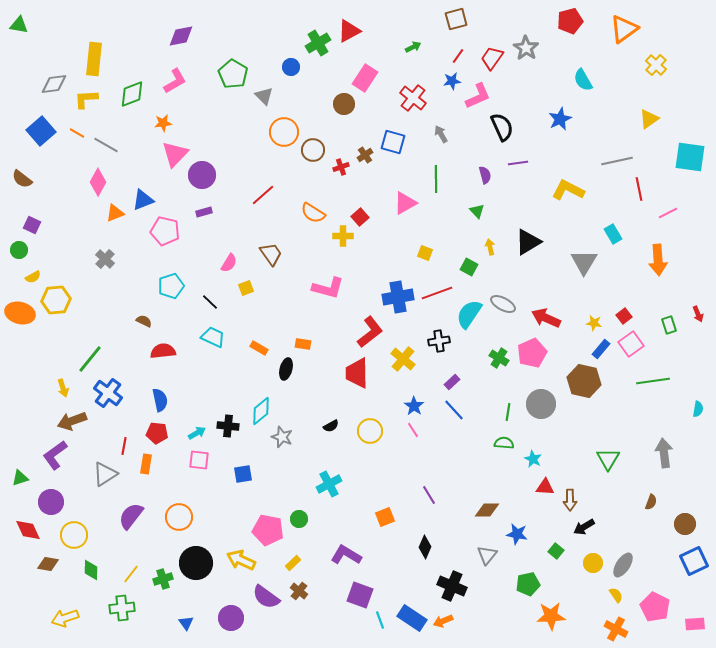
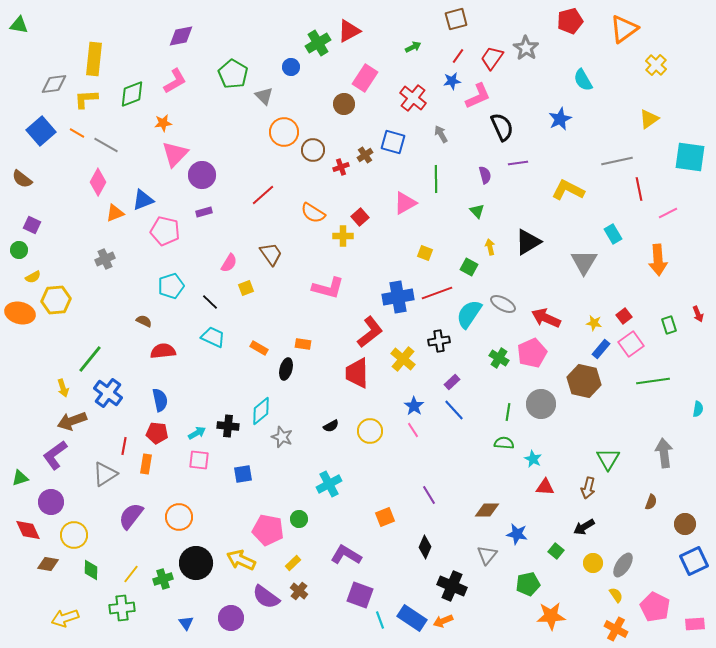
gray cross at (105, 259): rotated 24 degrees clockwise
brown arrow at (570, 500): moved 18 px right, 12 px up; rotated 15 degrees clockwise
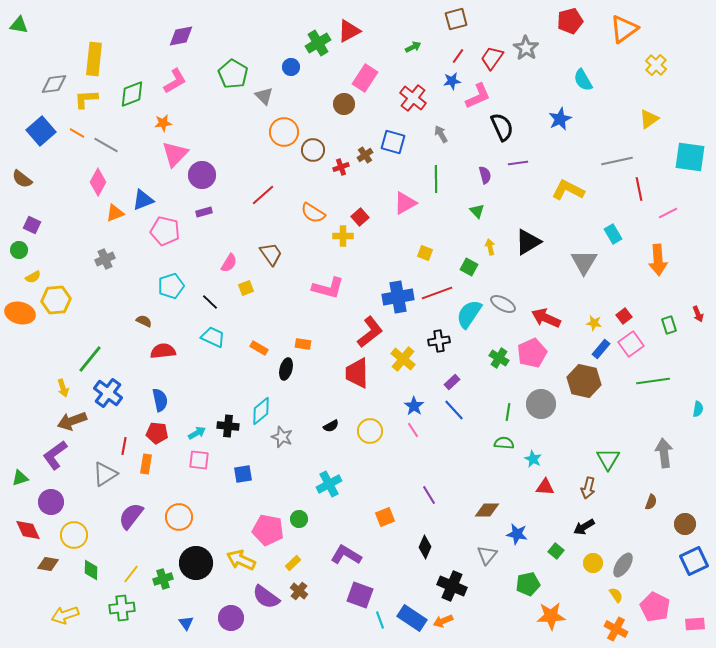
yellow arrow at (65, 618): moved 3 px up
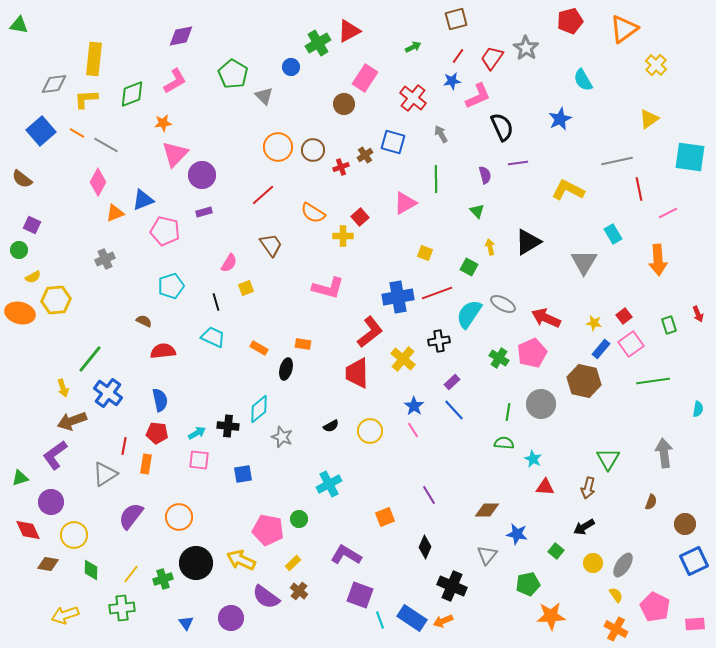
orange circle at (284, 132): moved 6 px left, 15 px down
brown trapezoid at (271, 254): moved 9 px up
black line at (210, 302): moved 6 px right; rotated 30 degrees clockwise
cyan diamond at (261, 411): moved 2 px left, 2 px up
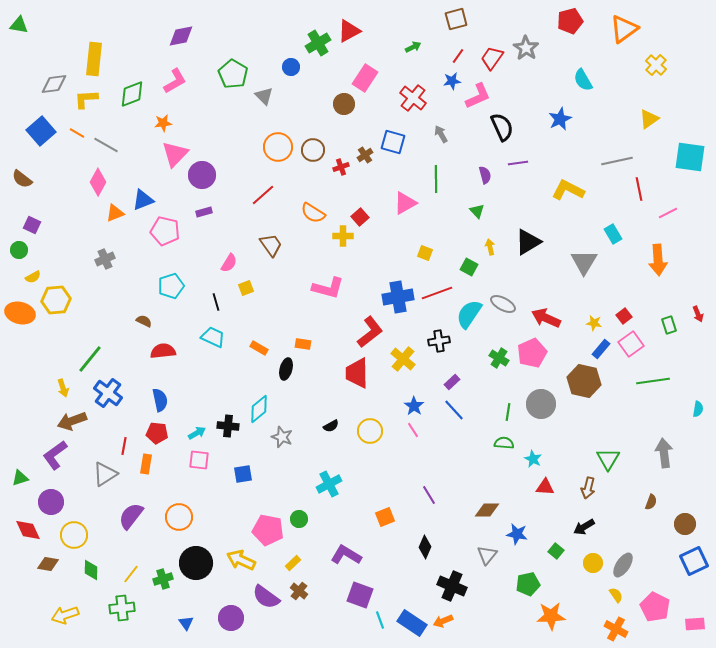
blue rectangle at (412, 618): moved 5 px down
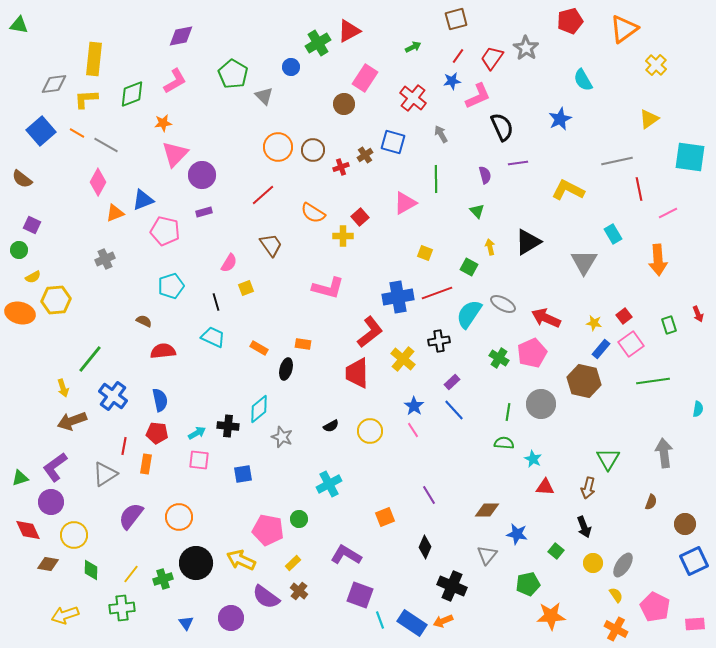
blue cross at (108, 393): moved 5 px right, 3 px down
purple L-shape at (55, 455): moved 12 px down
black arrow at (584, 527): rotated 80 degrees counterclockwise
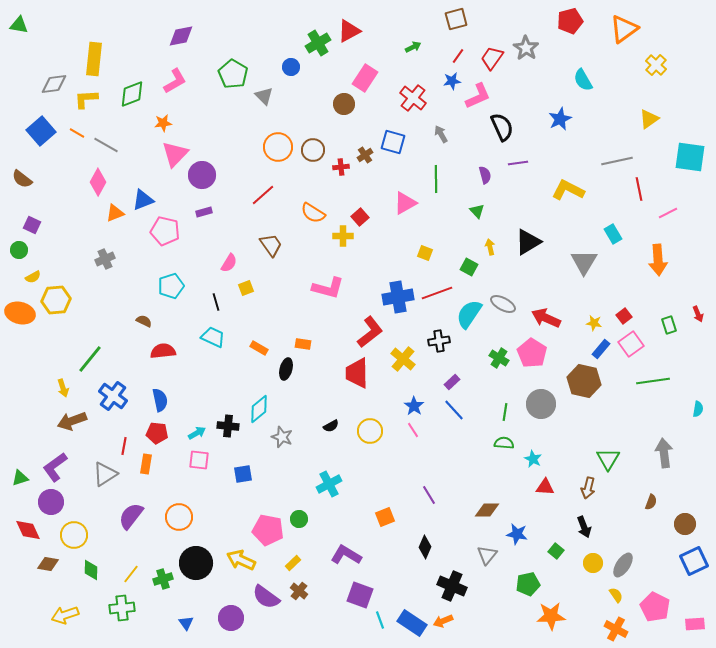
red cross at (341, 167): rotated 14 degrees clockwise
pink pentagon at (532, 353): rotated 16 degrees counterclockwise
green line at (508, 412): moved 3 px left
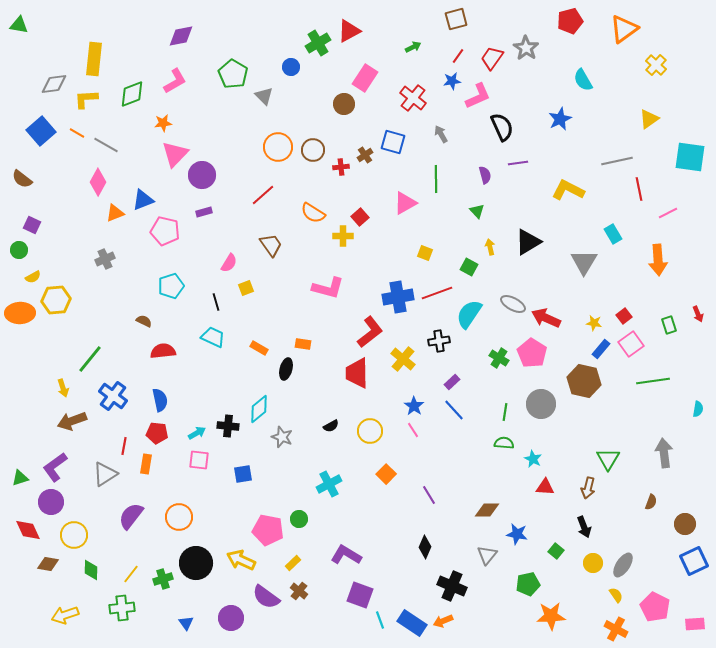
gray ellipse at (503, 304): moved 10 px right
orange ellipse at (20, 313): rotated 16 degrees counterclockwise
orange square at (385, 517): moved 1 px right, 43 px up; rotated 24 degrees counterclockwise
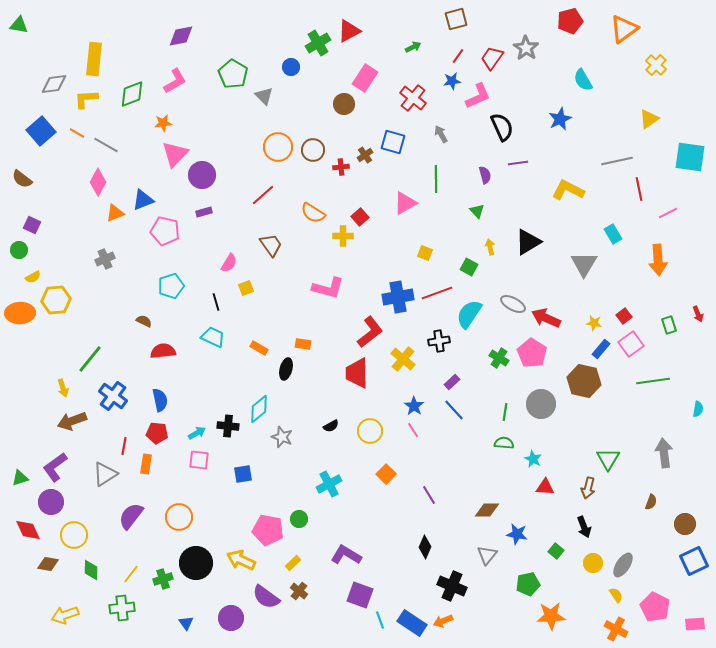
gray triangle at (584, 262): moved 2 px down
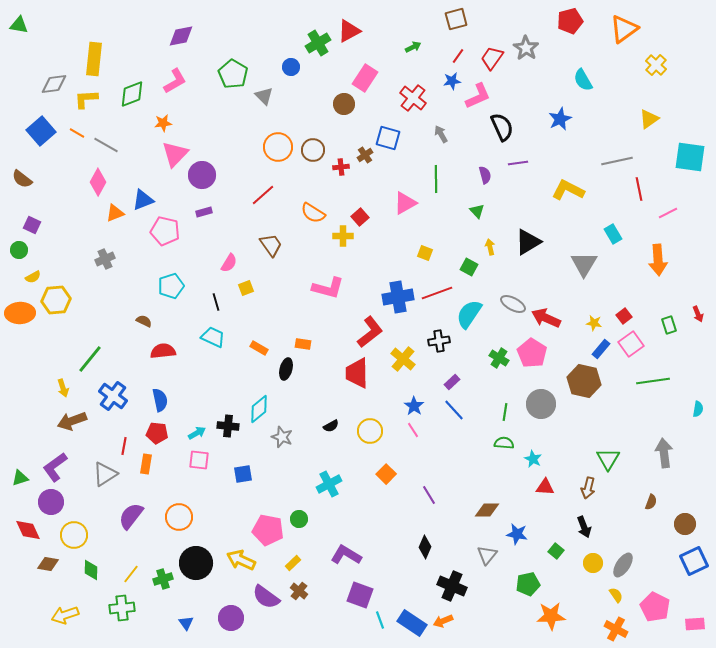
blue square at (393, 142): moved 5 px left, 4 px up
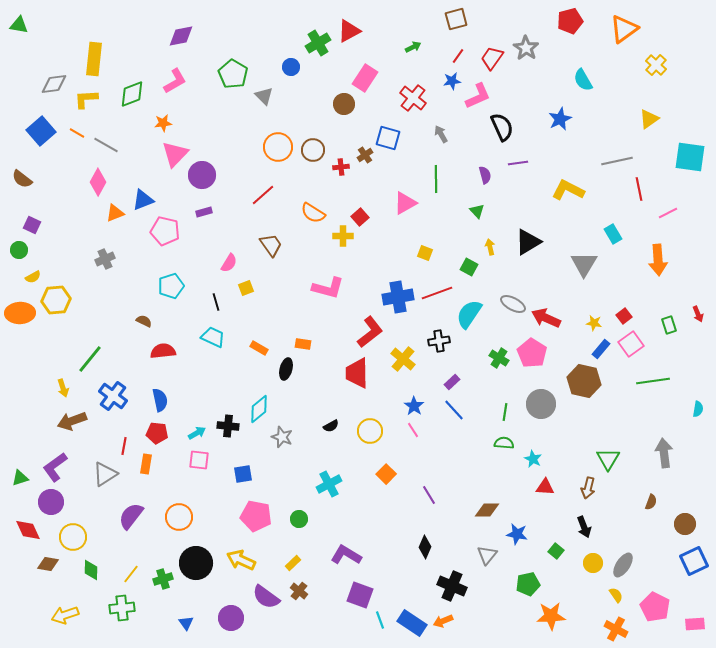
pink pentagon at (268, 530): moved 12 px left, 14 px up
yellow circle at (74, 535): moved 1 px left, 2 px down
